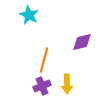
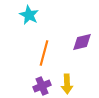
orange line: moved 7 px up
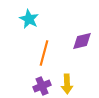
cyan star: moved 4 px down
purple diamond: moved 1 px up
